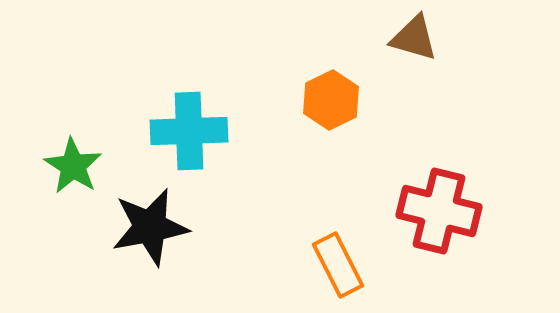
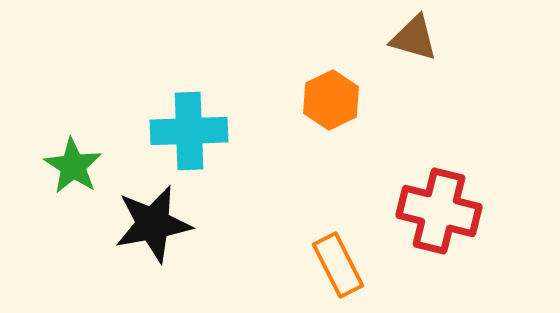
black star: moved 3 px right, 3 px up
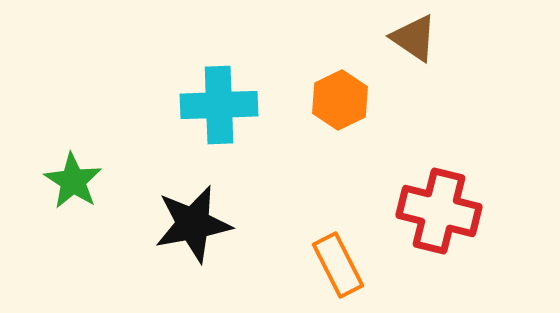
brown triangle: rotated 18 degrees clockwise
orange hexagon: moved 9 px right
cyan cross: moved 30 px right, 26 px up
green star: moved 15 px down
black star: moved 40 px right
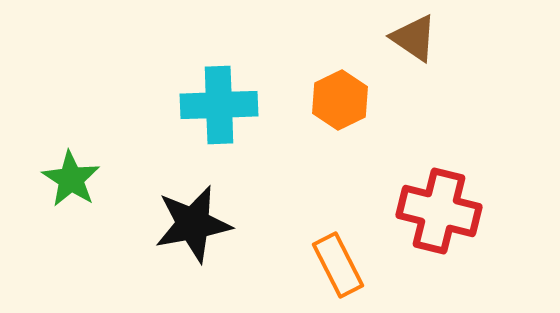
green star: moved 2 px left, 2 px up
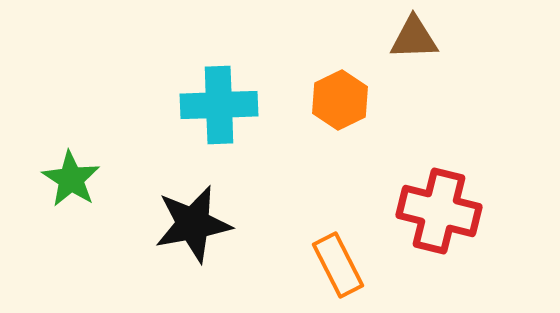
brown triangle: rotated 36 degrees counterclockwise
